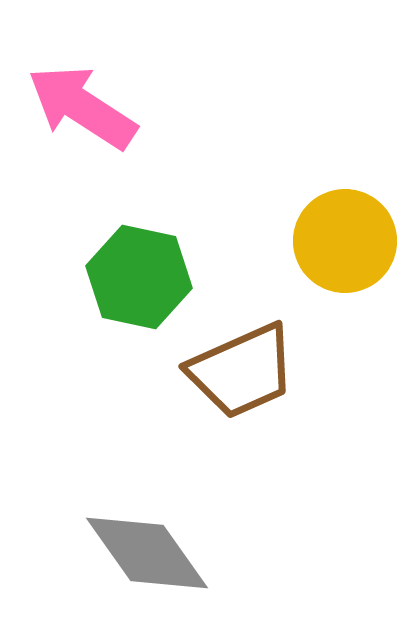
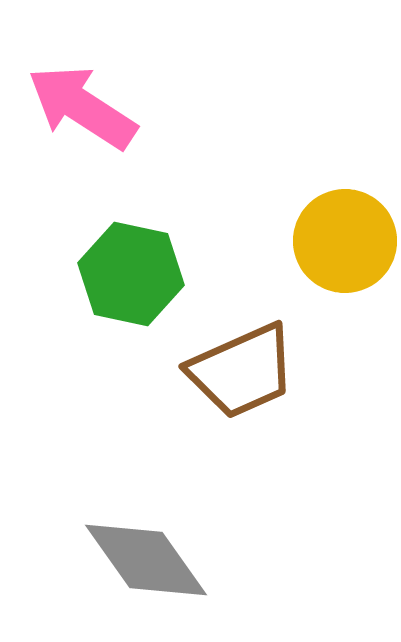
green hexagon: moved 8 px left, 3 px up
gray diamond: moved 1 px left, 7 px down
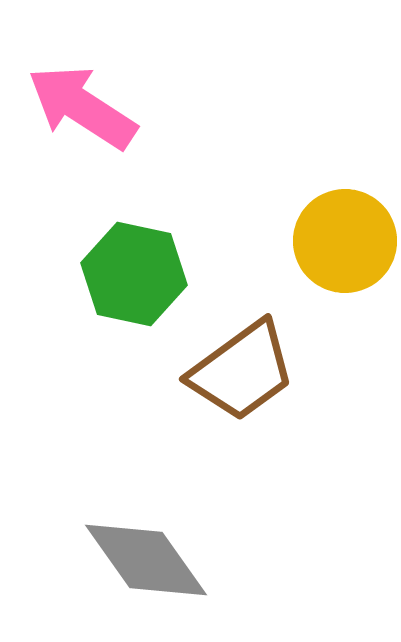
green hexagon: moved 3 px right
brown trapezoid: rotated 12 degrees counterclockwise
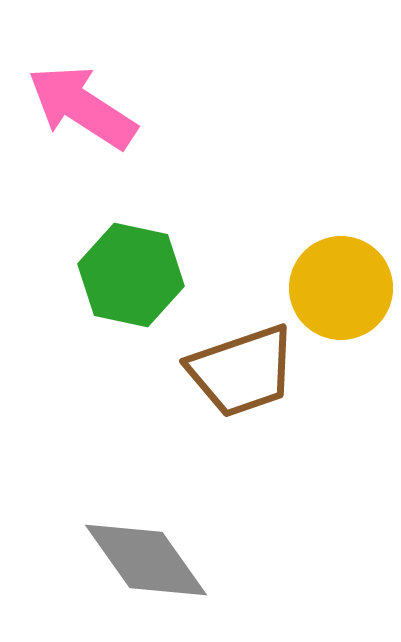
yellow circle: moved 4 px left, 47 px down
green hexagon: moved 3 px left, 1 px down
brown trapezoid: rotated 17 degrees clockwise
